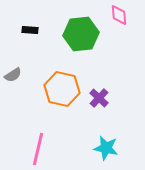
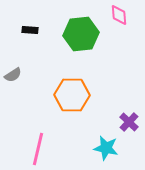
orange hexagon: moved 10 px right, 6 px down; rotated 12 degrees counterclockwise
purple cross: moved 30 px right, 24 px down
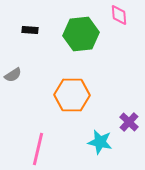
cyan star: moved 6 px left, 6 px up
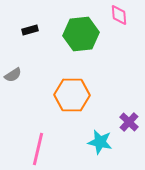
black rectangle: rotated 21 degrees counterclockwise
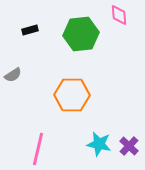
purple cross: moved 24 px down
cyan star: moved 1 px left, 2 px down
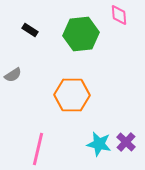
black rectangle: rotated 49 degrees clockwise
purple cross: moved 3 px left, 4 px up
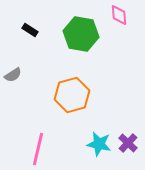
green hexagon: rotated 16 degrees clockwise
orange hexagon: rotated 16 degrees counterclockwise
purple cross: moved 2 px right, 1 px down
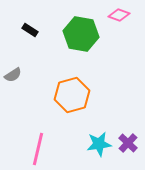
pink diamond: rotated 65 degrees counterclockwise
cyan star: rotated 20 degrees counterclockwise
